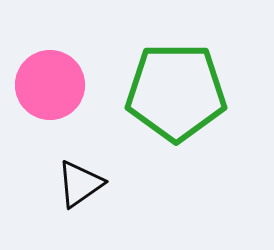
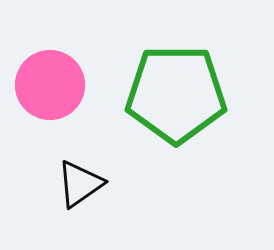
green pentagon: moved 2 px down
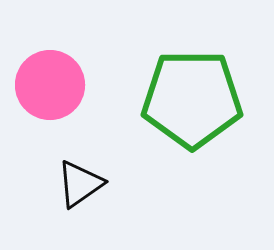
green pentagon: moved 16 px right, 5 px down
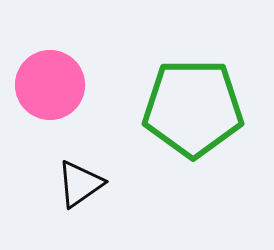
green pentagon: moved 1 px right, 9 px down
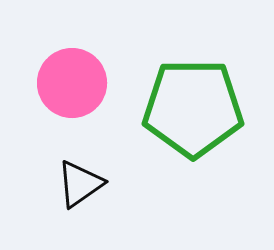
pink circle: moved 22 px right, 2 px up
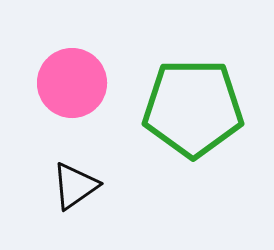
black triangle: moved 5 px left, 2 px down
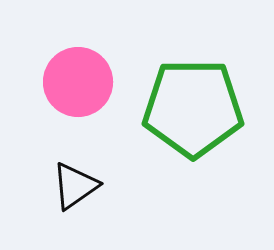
pink circle: moved 6 px right, 1 px up
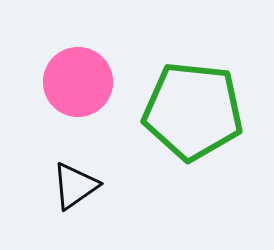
green pentagon: moved 3 px down; rotated 6 degrees clockwise
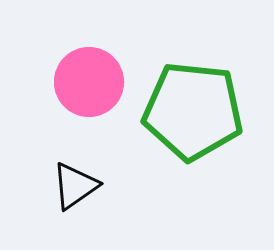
pink circle: moved 11 px right
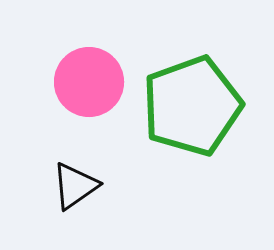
green pentagon: moved 1 px left, 5 px up; rotated 26 degrees counterclockwise
